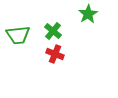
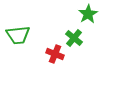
green cross: moved 21 px right, 7 px down
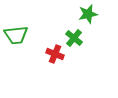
green star: rotated 18 degrees clockwise
green trapezoid: moved 2 px left
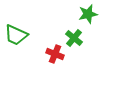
green trapezoid: rotated 30 degrees clockwise
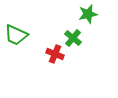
green cross: moved 1 px left
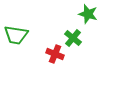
green star: rotated 30 degrees clockwise
green trapezoid: rotated 15 degrees counterclockwise
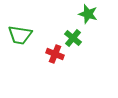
green trapezoid: moved 4 px right
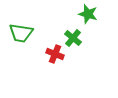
green trapezoid: moved 1 px right, 2 px up
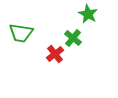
green star: rotated 12 degrees clockwise
red cross: rotated 30 degrees clockwise
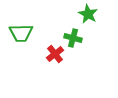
green trapezoid: rotated 10 degrees counterclockwise
green cross: rotated 24 degrees counterclockwise
